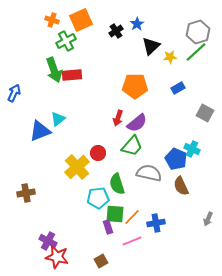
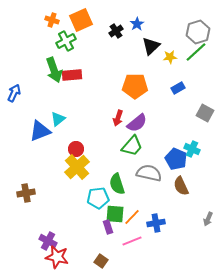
red circle: moved 22 px left, 4 px up
brown square: rotated 24 degrees counterclockwise
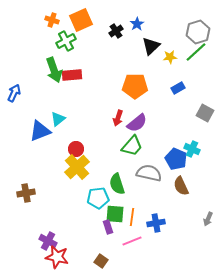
orange line: rotated 36 degrees counterclockwise
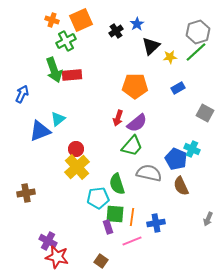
blue arrow: moved 8 px right, 1 px down
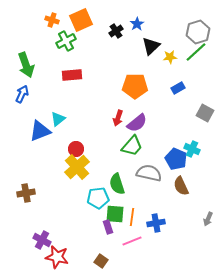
green arrow: moved 28 px left, 5 px up
purple cross: moved 6 px left, 1 px up
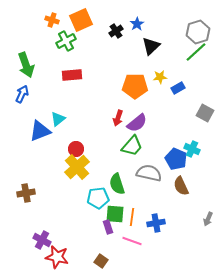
yellow star: moved 10 px left, 20 px down
pink line: rotated 42 degrees clockwise
